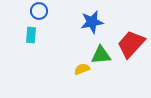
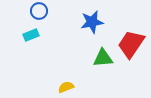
cyan rectangle: rotated 63 degrees clockwise
red trapezoid: rotated 8 degrees counterclockwise
green triangle: moved 2 px right, 3 px down
yellow semicircle: moved 16 px left, 18 px down
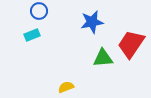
cyan rectangle: moved 1 px right
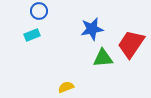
blue star: moved 7 px down
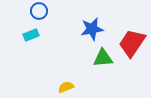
cyan rectangle: moved 1 px left
red trapezoid: moved 1 px right, 1 px up
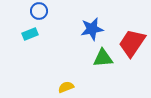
cyan rectangle: moved 1 px left, 1 px up
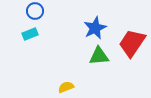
blue circle: moved 4 px left
blue star: moved 3 px right, 1 px up; rotated 15 degrees counterclockwise
green triangle: moved 4 px left, 2 px up
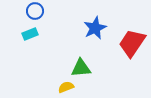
green triangle: moved 18 px left, 12 px down
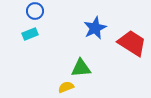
red trapezoid: rotated 88 degrees clockwise
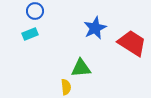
yellow semicircle: rotated 105 degrees clockwise
